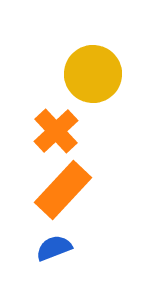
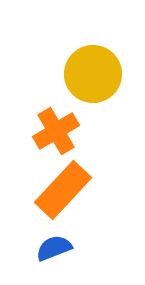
orange cross: rotated 12 degrees clockwise
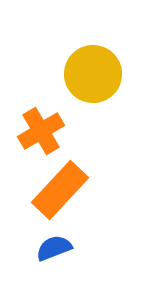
orange cross: moved 15 px left
orange rectangle: moved 3 px left
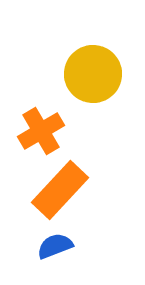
blue semicircle: moved 1 px right, 2 px up
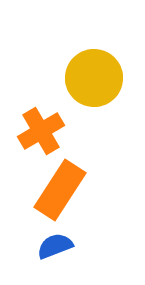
yellow circle: moved 1 px right, 4 px down
orange rectangle: rotated 10 degrees counterclockwise
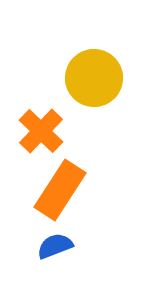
orange cross: rotated 15 degrees counterclockwise
